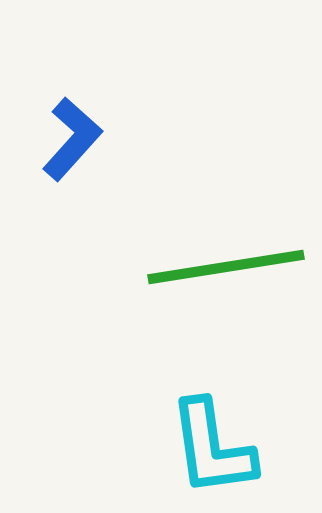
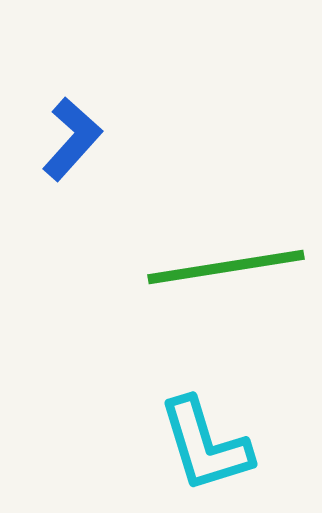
cyan L-shape: moved 7 px left, 3 px up; rotated 9 degrees counterclockwise
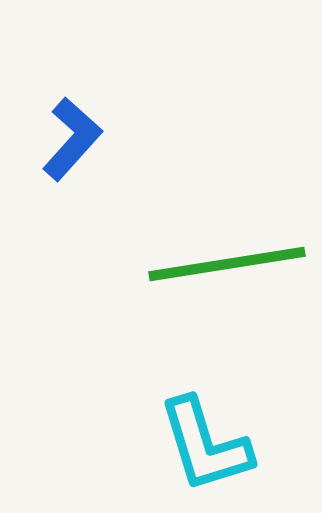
green line: moved 1 px right, 3 px up
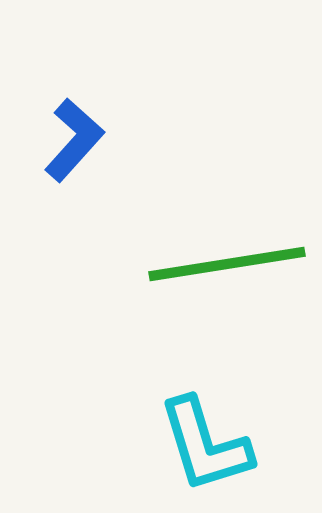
blue L-shape: moved 2 px right, 1 px down
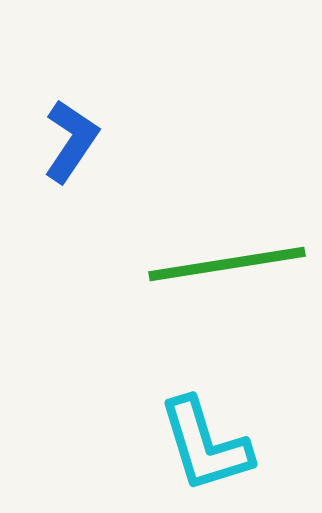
blue L-shape: moved 3 px left, 1 px down; rotated 8 degrees counterclockwise
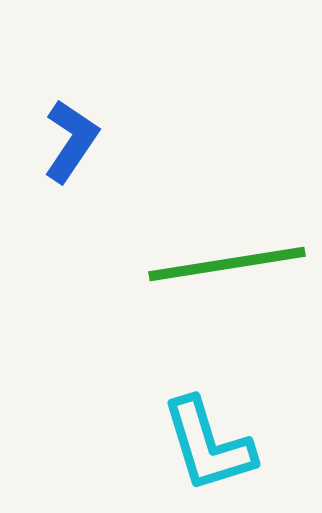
cyan L-shape: moved 3 px right
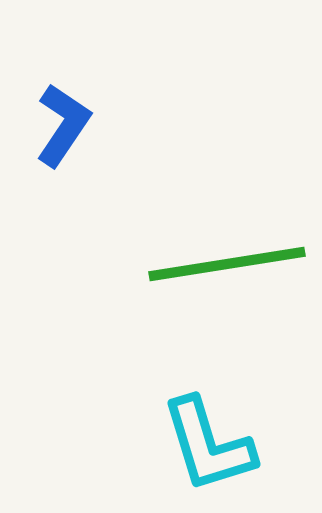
blue L-shape: moved 8 px left, 16 px up
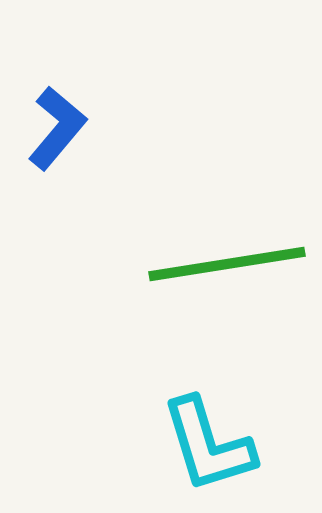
blue L-shape: moved 6 px left, 3 px down; rotated 6 degrees clockwise
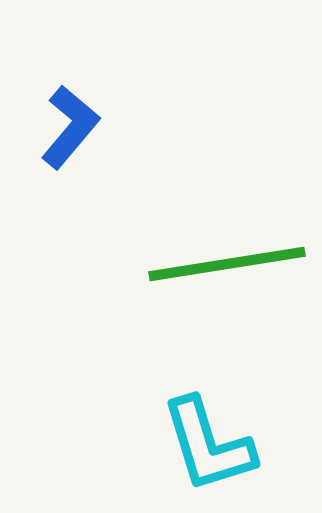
blue L-shape: moved 13 px right, 1 px up
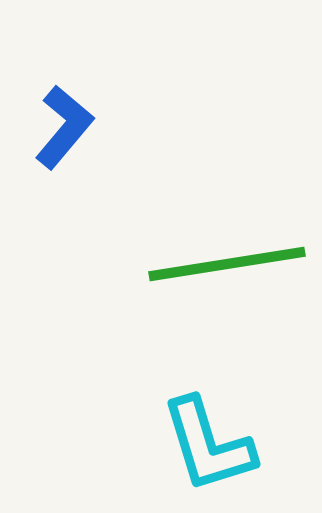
blue L-shape: moved 6 px left
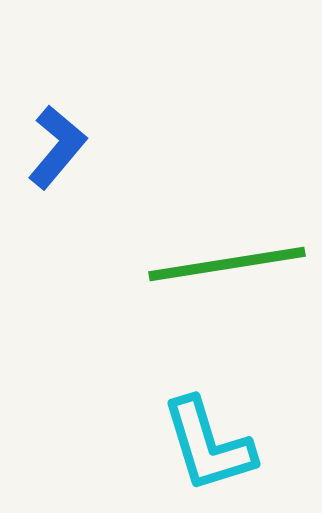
blue L-shape: moved 7 px left, 20 px down
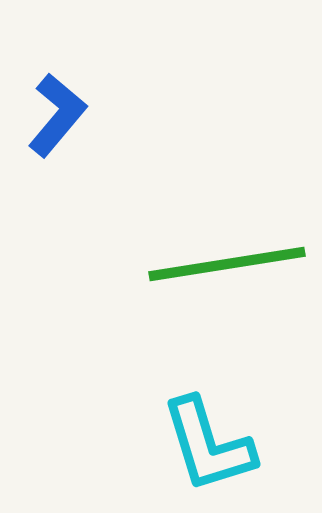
blue L-shape: moved 32 px up
